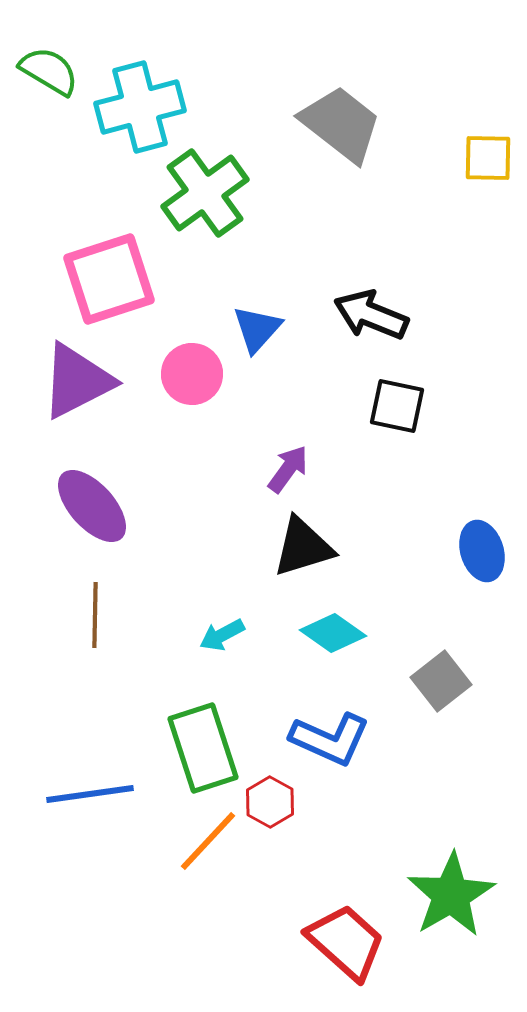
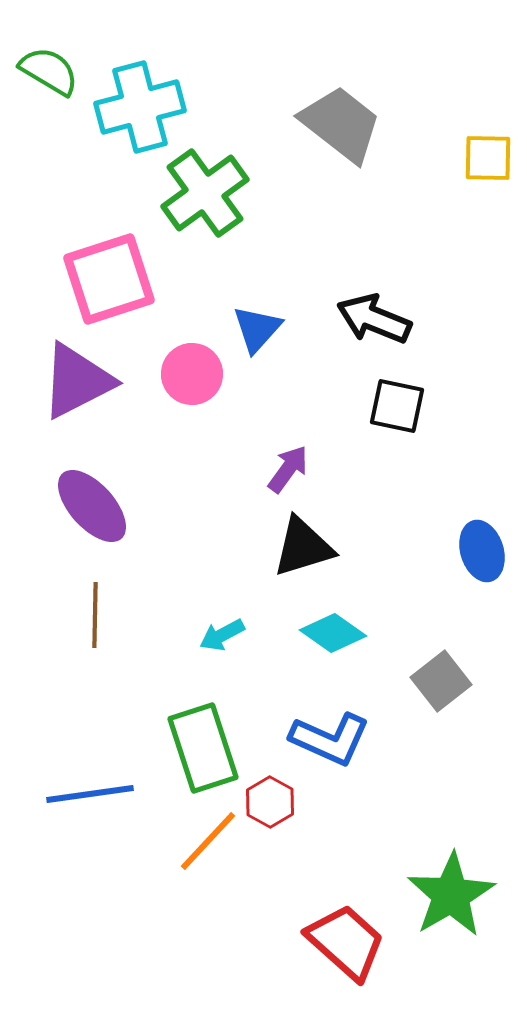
black arrow: moved 3 px right, 4 px down
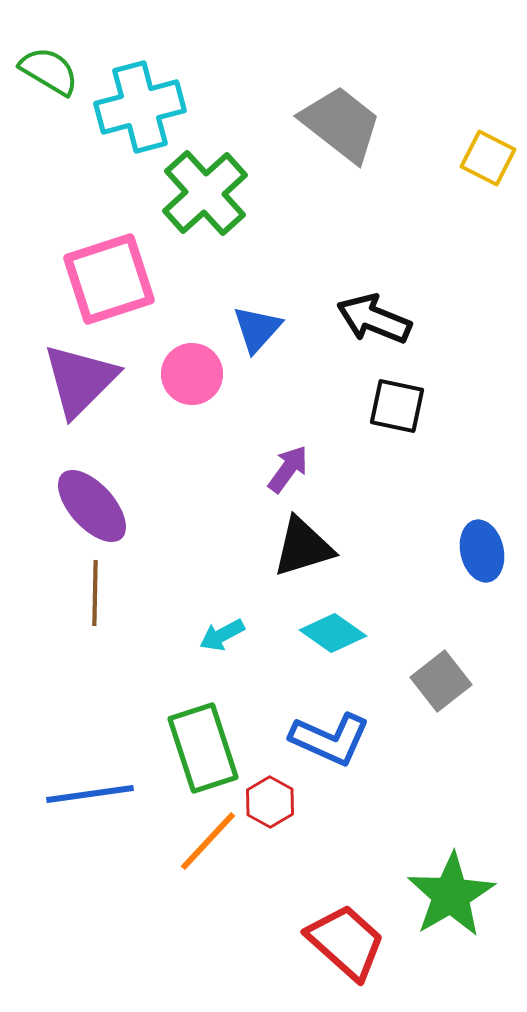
yellow square: rotated 26 degrees clockwise
green cross: rotated 6 degrees counterclockwise
purple triangle: moved 3 px right, 1 px up; rotated 18 degrees counterclockwise
blue ellipse: rotated 4 degrees clockwise
brown line: moved 22 px up
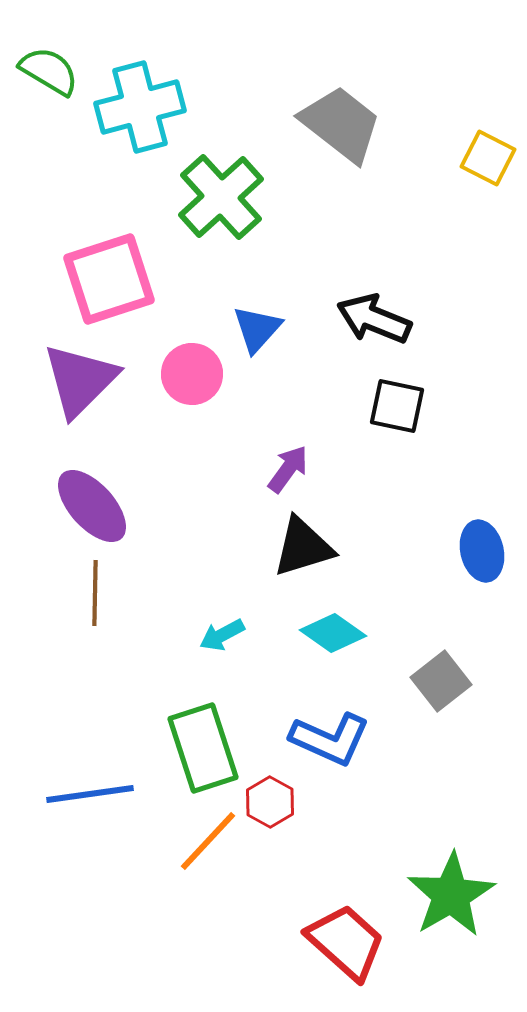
green cross: moved 16 px right, 4 px down
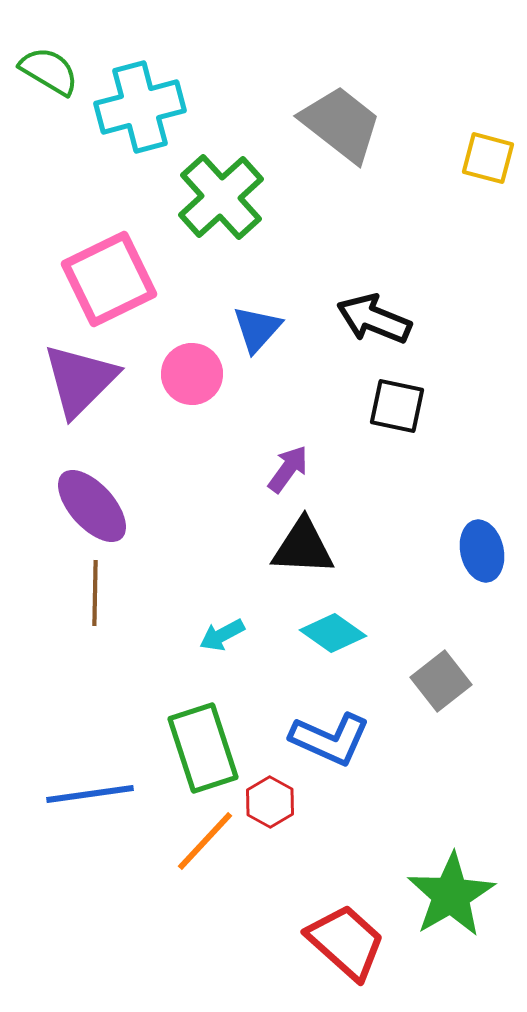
yellow square: rotated 12 degrees counterclockwise
pink square: rotated 8 degrees counterclockwise
black triangle: rotated 20 degrees clockwise
orange line: moved 3 px left
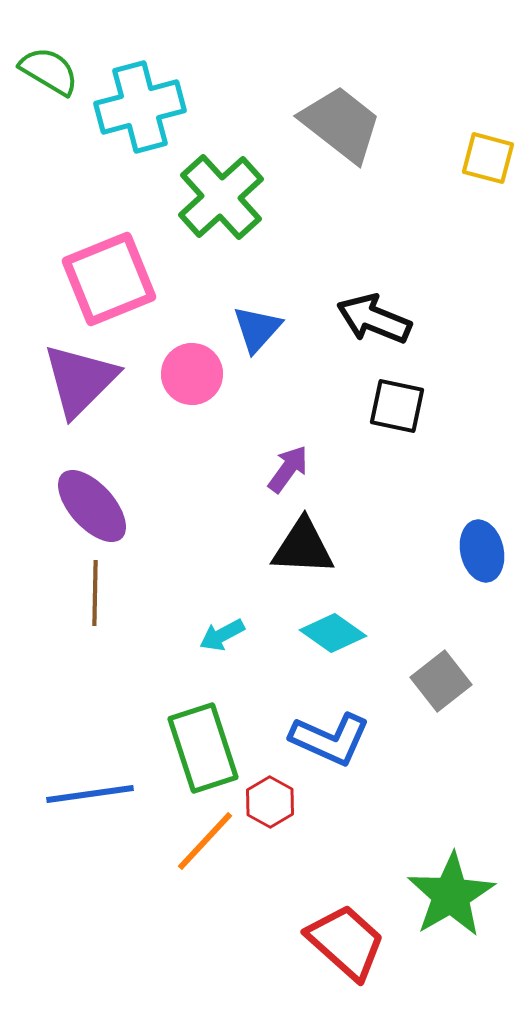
pink square: rotated 4 degrees clockwise
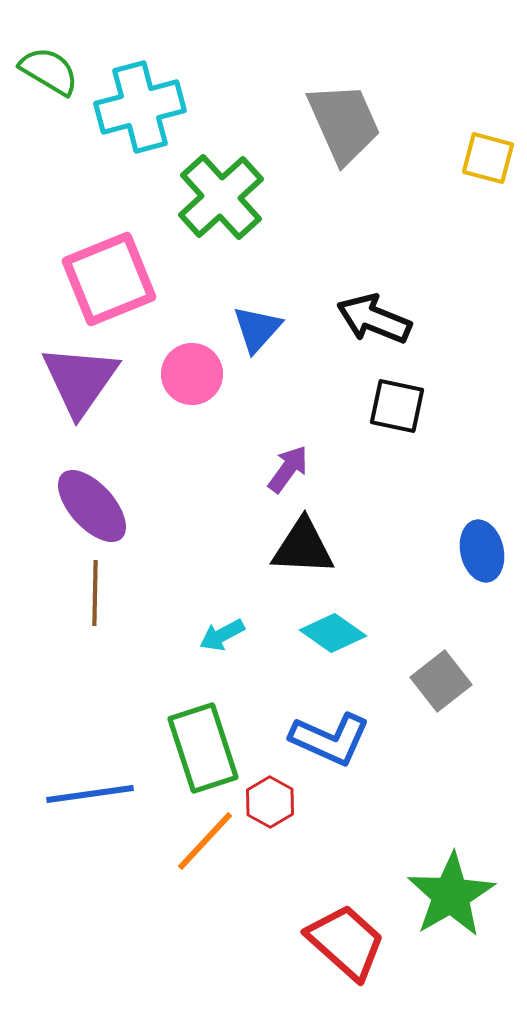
gray trapezoid: moved 3 px right, 1 px up; rotated 28 degrees clockwise
purple triangle: rotated 10 degrees counterclockwise
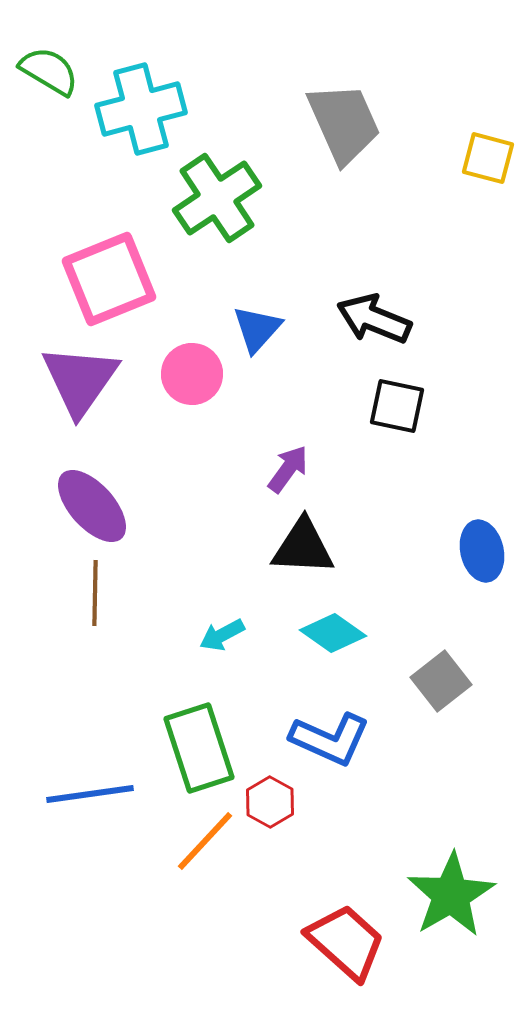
cyan cross: moved 1 px right, 2 px down
green cross: moved 4 px left, 1 px down; rotated 8 degrees clockwise
green rectangle: moved 4 px left
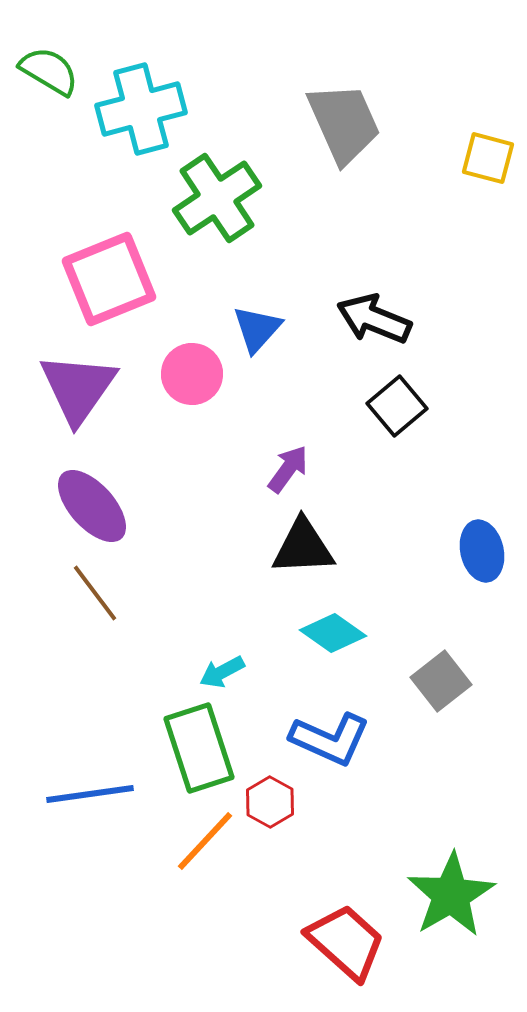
purple triangle: moved 2 px left, 8 px down
black square: rotated 38 degrees clockwise
black triangle: rotated 6 degrees counterclockwise
brown line: rotated 38 degrees counterclockwise
cyan arrow: moved 37 px down
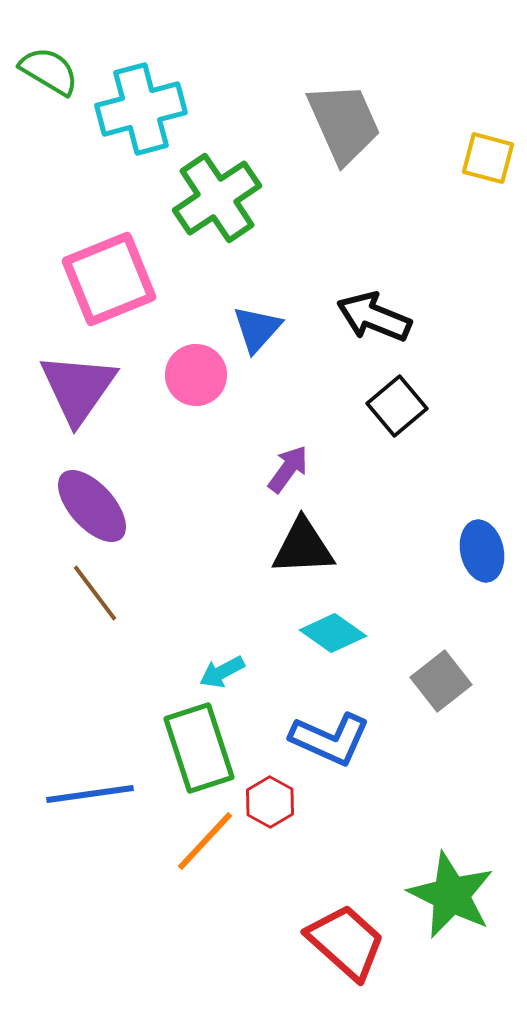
black arrow: moved 2 px up
pink circle: moved 4 px right, 1 px down
green star: rotated 16 degrees counterclockwise
